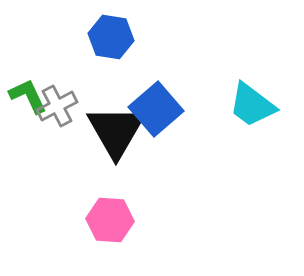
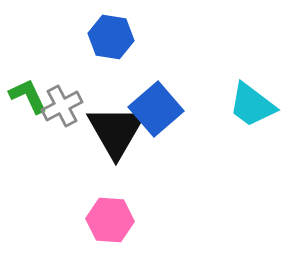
gray cross: moved 5 px right
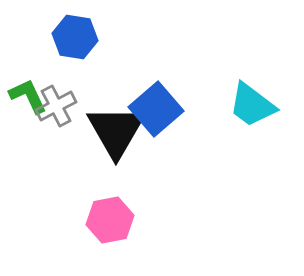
blue hexagon: moved 36 px left
gray cross: moved 6 px left
pink hexagon: rotated 15 degrees counterclockwise
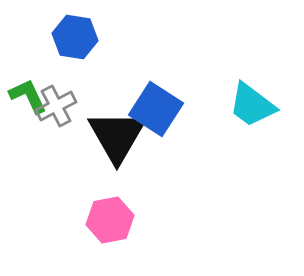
blue square: rotated 16 degrees counterclockwise
black triangle: moved 1 px right, 5 px down
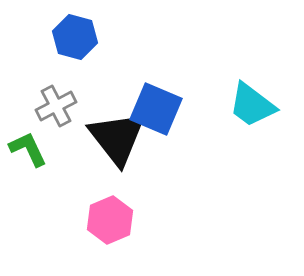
blue hexagon: rotated 6 degrees clockwise
green L-shape: moved 53 px down
blue square: rotated 10 degrees counterclockwise
black triangle: moved 2 px down; rotated 8 degrees counterclockwise
pink hexagon: rotated 12 degrees counterclockwise
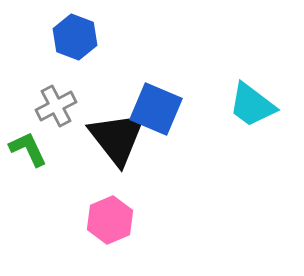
blue hexagon: rotated 6 degrees clockwise
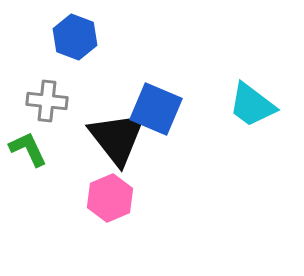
gray cross: moved 9 px left, 5 px up; rotated 33 degrees clockwise
pink hexagon: moved 22 px up
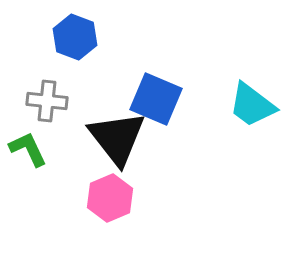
blue square: moved 10 px up
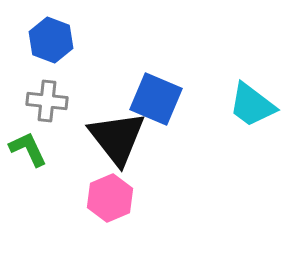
blue hexagon: moved 24 px left, 3 px down
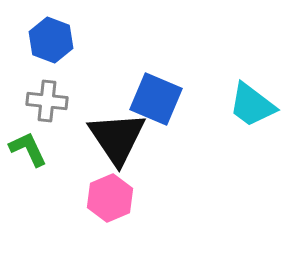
black triangle: rotated 4 degrees clockwise
